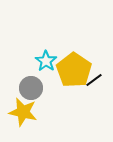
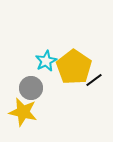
cyan star: rotated 10 degrees clockwise
yellow pentagon: moved 3 px up
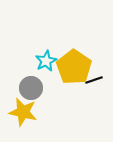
black line: rotated 18 degrees clockwise
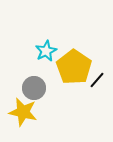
cyan star: moved 10 px up
black line: moved 3 px right; rotated 30 degrees counterclockwise
gray circle: moved 3 px right
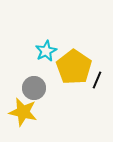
black line: rotated 18 degrees counterclockwise
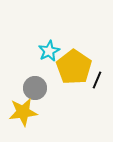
cyan star: moved 3 px right
gray circle: moved 1 px right
yellow star: rotated 20 degrees counterclockwise
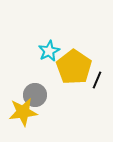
gray circle: moved 7 px down
